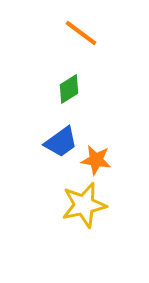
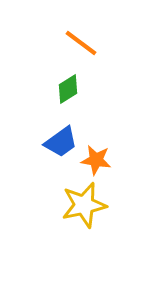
orange line: moved 10 px down
green diamond: moved 1 px left
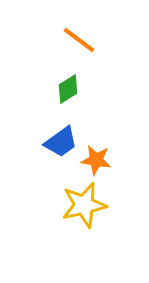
orange line: moved 2 px left, 3 px up
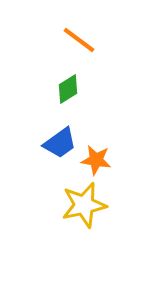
blue trapezoid: moved 1 px left, 1 px down
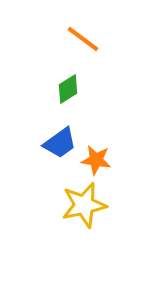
orange line: moved 4 px right, 1 px up
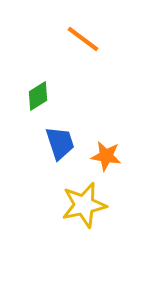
green diamond: moved 30 px left, 7 px down
blue trapezoid: rotated 72 degrees counterclockwise
orange star: moved 10 px right, 4 px up
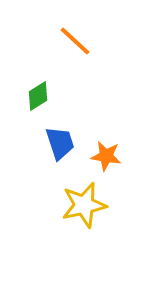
orange line: moved 8 px left, 2 px down; rotated 6 degrees clockwise
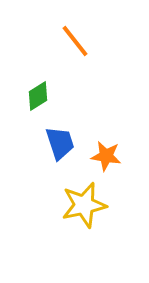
orange line: rotated 9 degrees clockwise
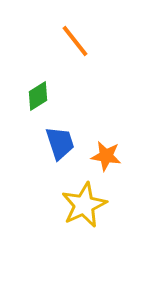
yellow star: rotated 12 degrees counterclockwise
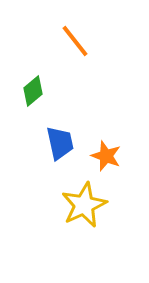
green diamond: moved 5 px left, 5 px up; rotated 8 degrees counterclockwise
blue trapezoid: rotated 6 degrees clockwise
orange star: rotated 12 degrees clockwise
